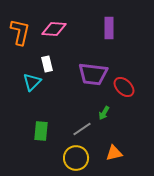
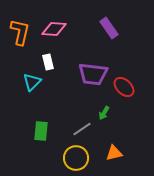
purple rectangle: rotated 35 degrees counterclockwise
white rectangle: moved 1 px right, 2 px up
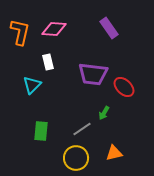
cyan triangle: moved 3 px down
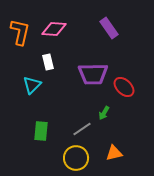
purple trapezoid: rotated 8 degrees counterclockwise
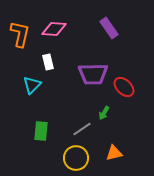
orange L-shape: moved 2 px down
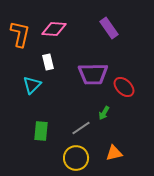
gray line: moved 1 px left, 1 px up
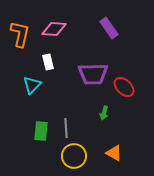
green arrow: rotated 16 degrees counterclockwise
gray line: moved 15 px left; rotated 60 degrees counterclockwise
orange triangle: rotated 42 degrees clockwise
yellow circle: moved 2 px left, 2 px up
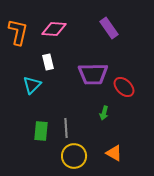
orange L-shape: moved 2 px left, 2 px up
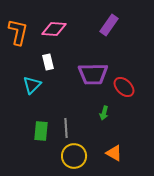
purple rectangle: moved 3 px up; rotated 70 degrees clockwise
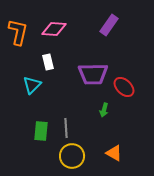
green arrow: moved 3 px up
yellow circle: moved 2 px left
